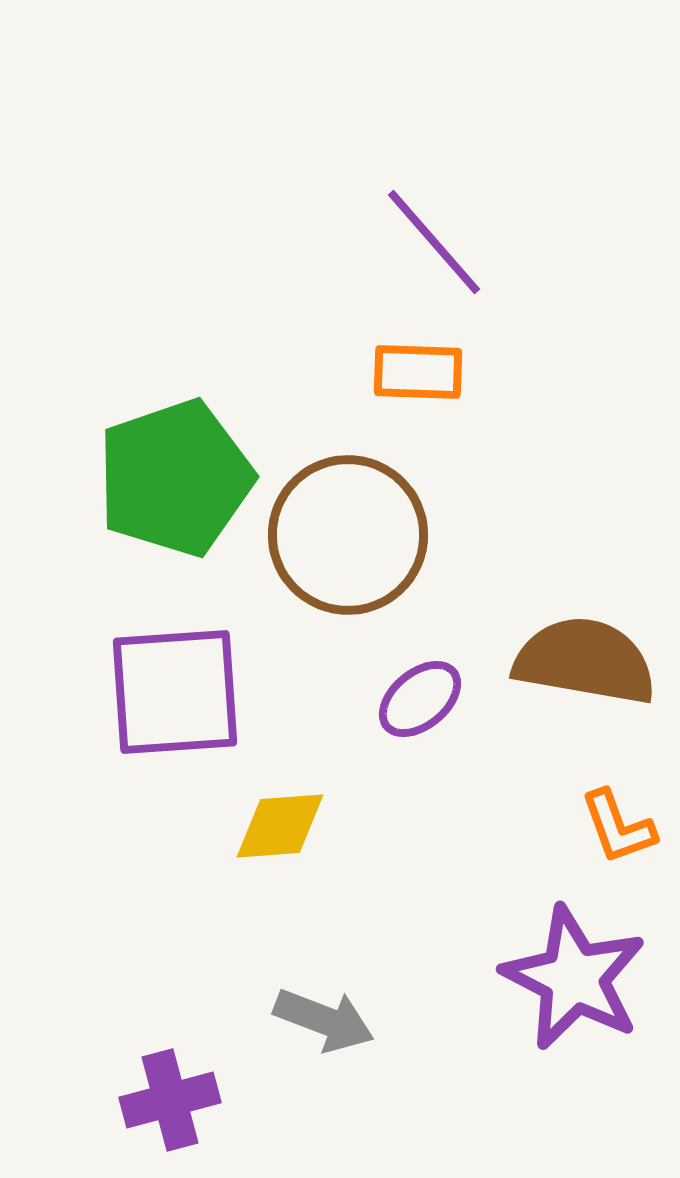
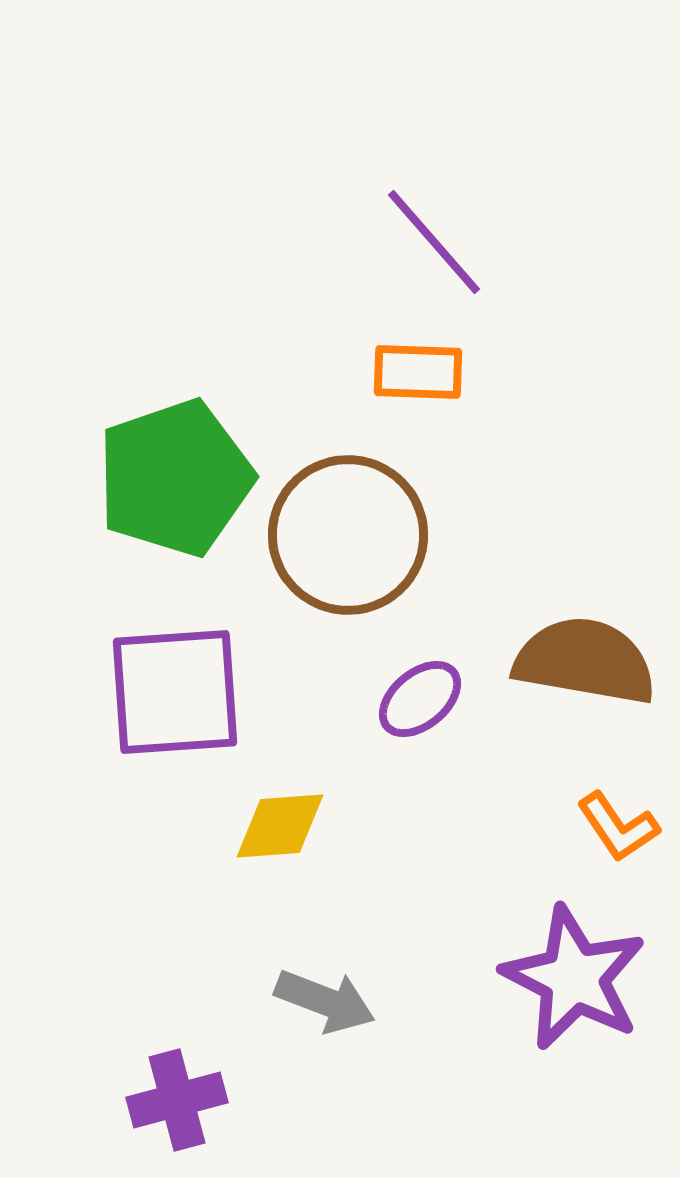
orange L-shape: rotated 14 degrees counterclockwise
gray arrow: moved 1 px right, 19 px up
purple cross: moved 7 px right
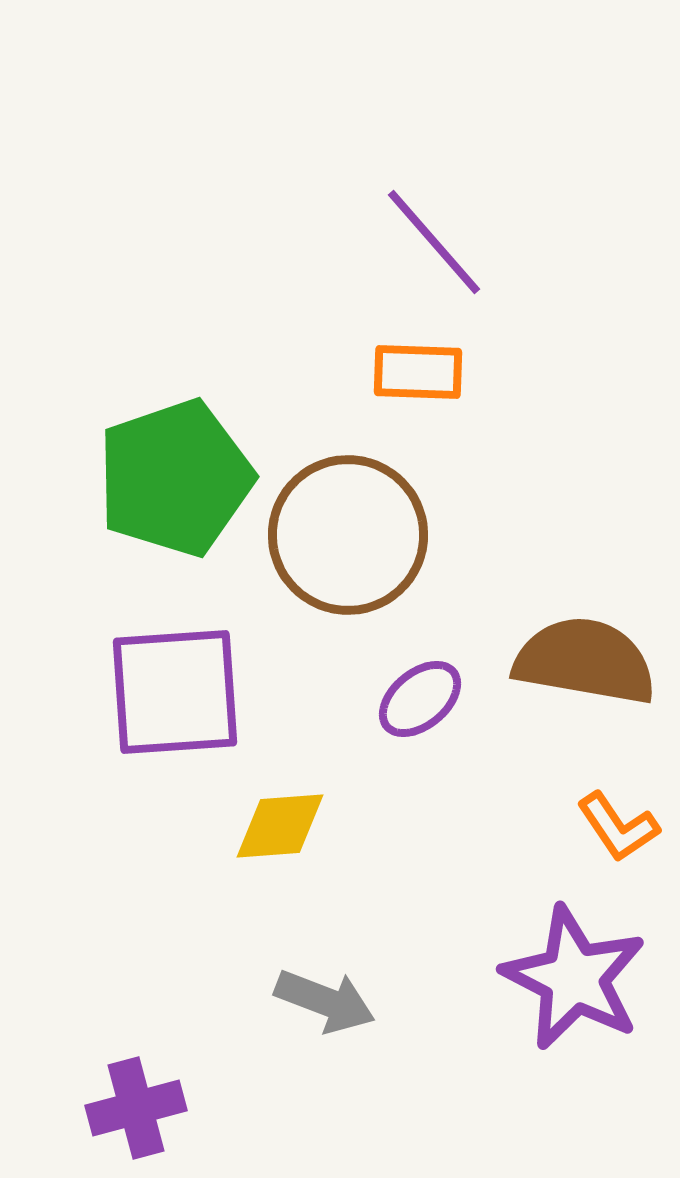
purple cross: moved 41 px left, 8 px down
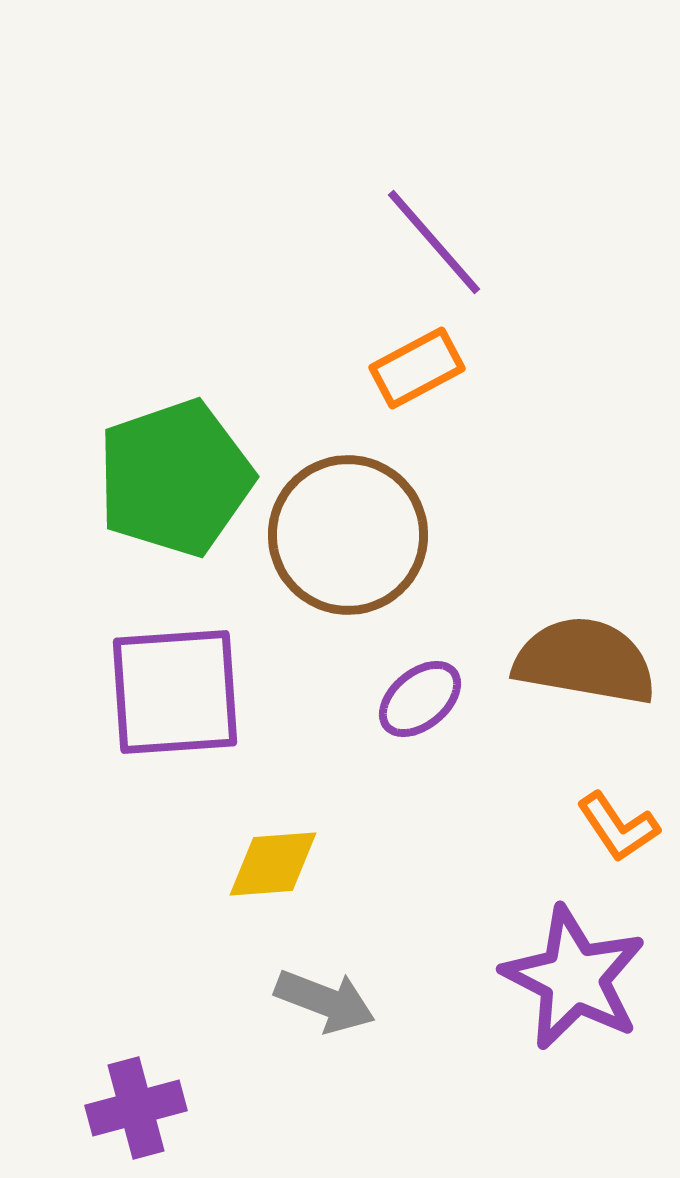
orange rectangle: moved 1 px left, 4 px up; rotated 30 degrees counterclockwise
yellow diamond: moved 7 px left, 38 px down
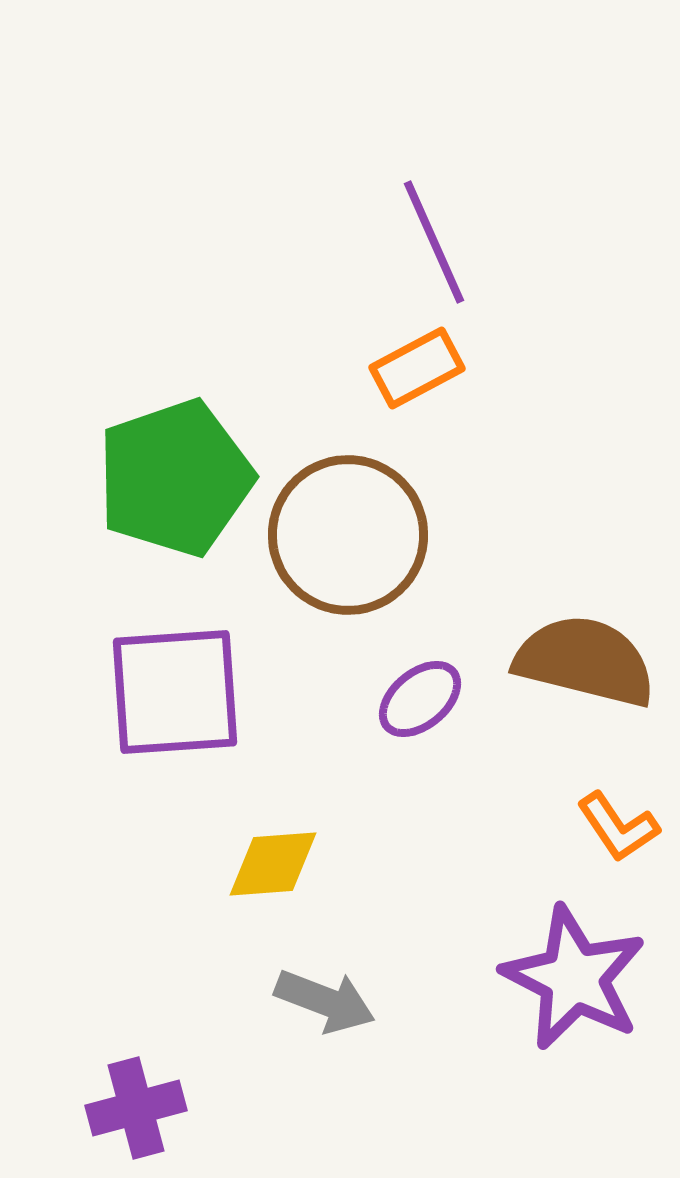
purple line: rotated 17 degrees clockwise
brown semicircle: rotated 4 degrees clockwise
